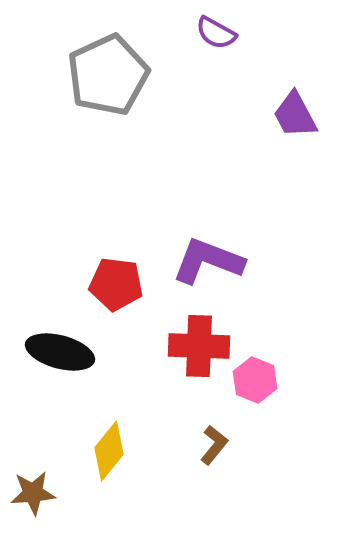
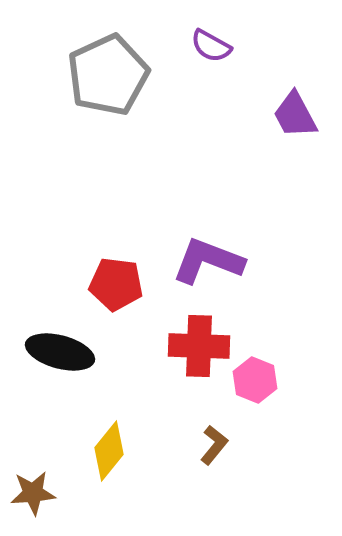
purple semicircle: moved 5 px left, 13 px down
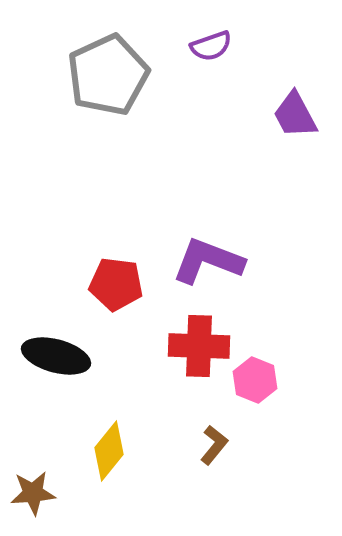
purple semicircle: rotated 48 degrees counterclockwise
black ellipse: moved 4 px left, 4 px down
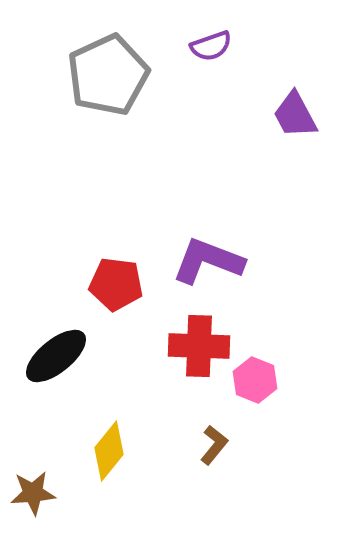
black ellipse: rotated 54 degrees counterclockwise
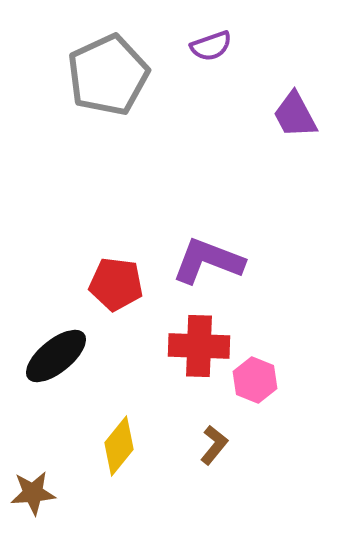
yellow diamond: moved 10 px right, 5 px up
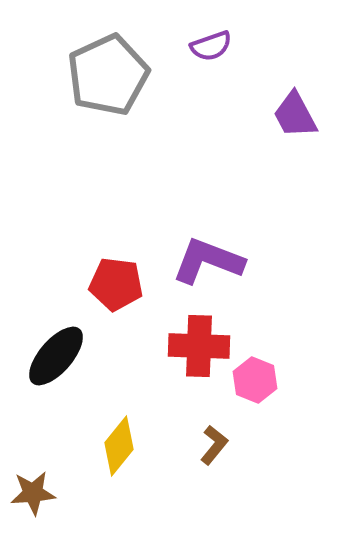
black ellipse: rotated 10 degrees counterclockwise
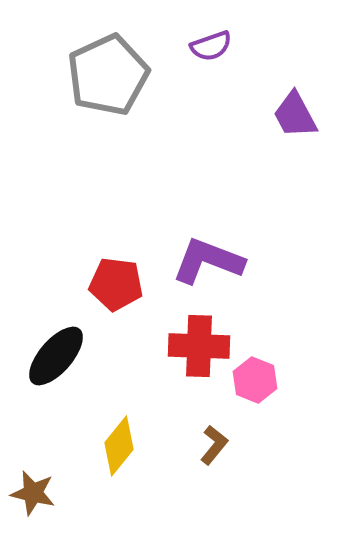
brown star: rotated 18 degrees clockwise
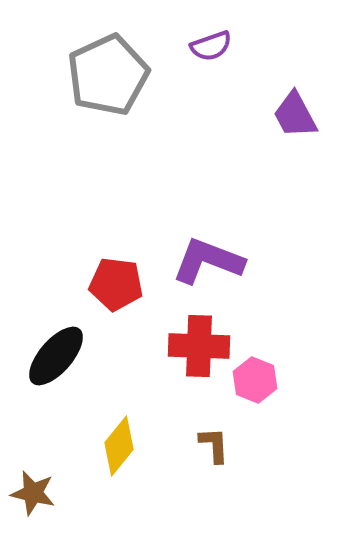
brown L-shape: rotated 42 degrees counterclockwise
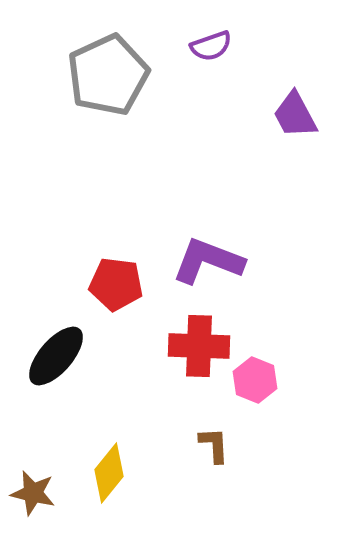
yellow diamond: moved 10 px left, 27 px down
